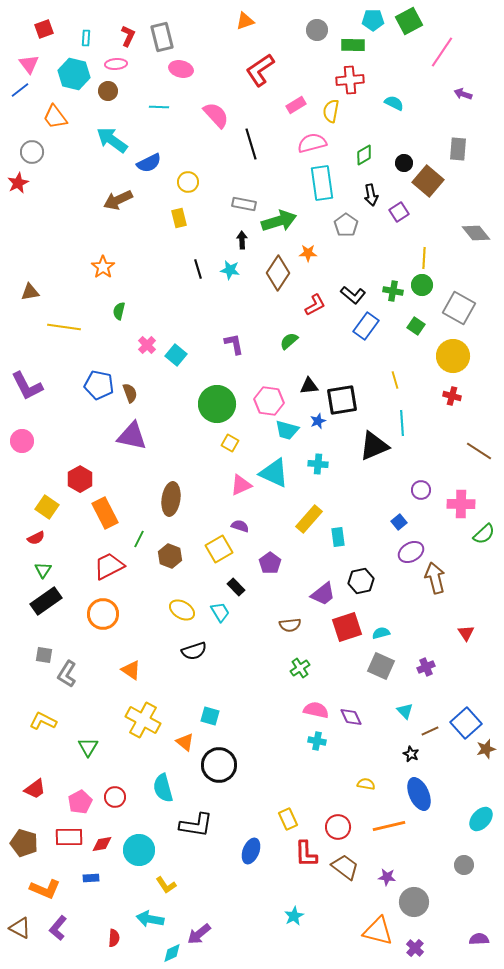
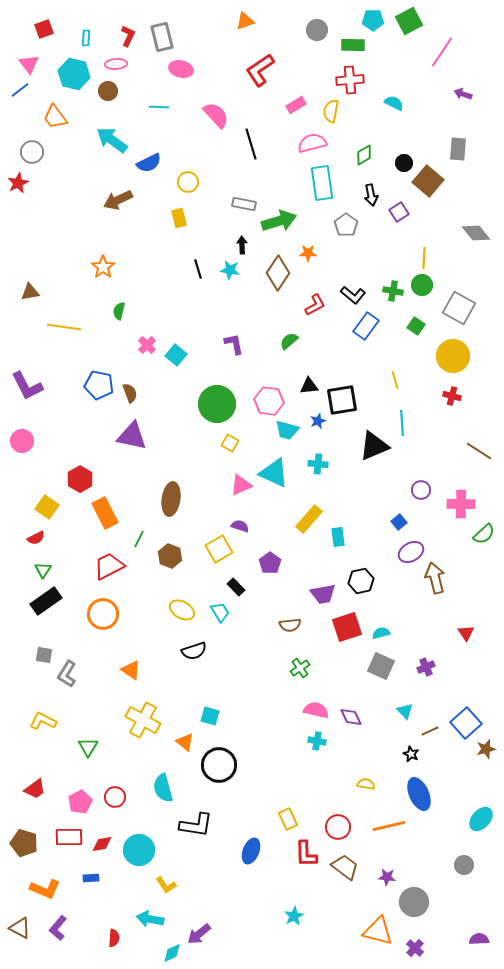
black arrow at (242, 240): moved 5 px down
purple trapezoid at (323, 594): rotated 28 degrees clockwise
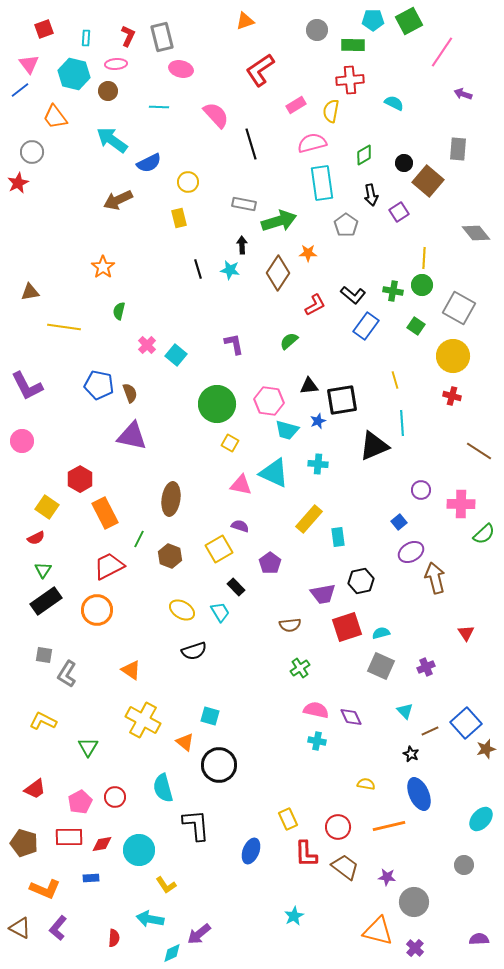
pink triangle at (241, 485): rotated 35 degrees clockwise
orange circle at (103, 614): moved 6 px left, 4 px up
black L-shape at (196, 825): rotated 104 degrees counterclockwise
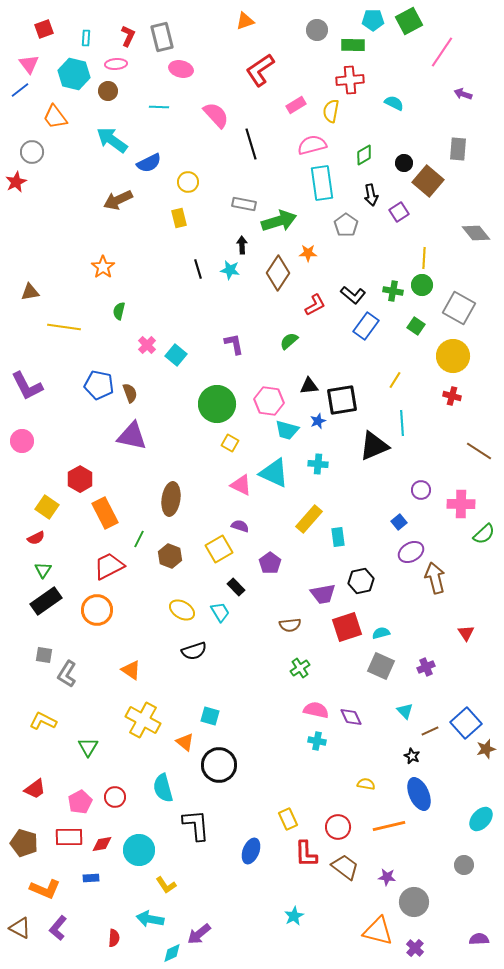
pink semicircle at (312, 143): moved 2 px down
red star at (18, 183): moved 2 px left, 1 px up
yellow line at (395, 380): rotated 48 degrees clockwise
pink triangle at (241, 485): rotated 15 degrees clockwise
black star at (411, 754): moved 1 px right, 2 px down
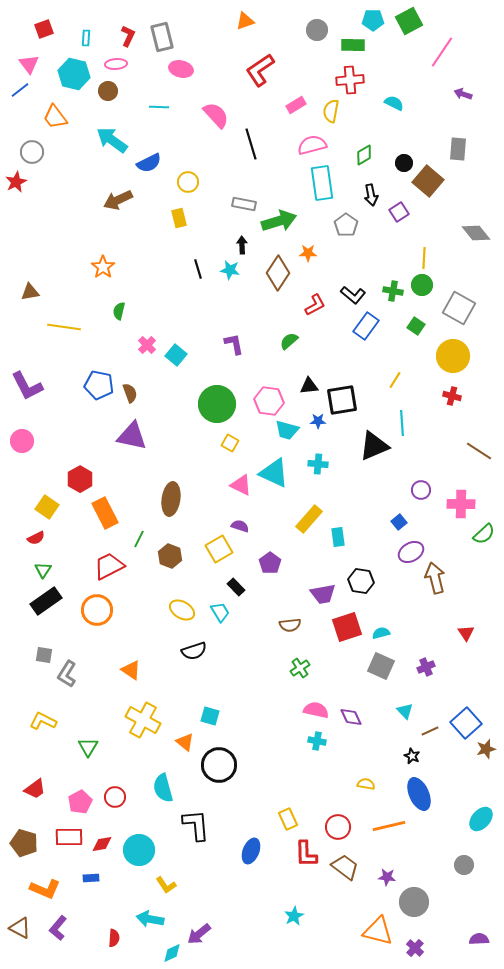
blue star at (318, 421): rotated 21 degrees clockwise
black hexagon at (361, 581): rotated 20 degrees clockwise
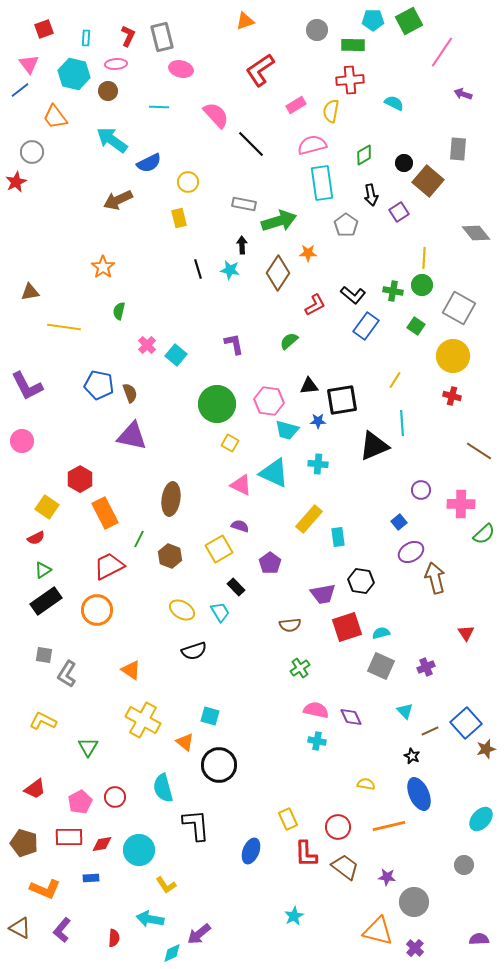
black line at (251, 144): rotated 28 degrees counterclockwise
green triangle at (43, 570): rotated 24 degrees clockwise
purple L-shape at (58, 928): moved 4 px right, 2 px down
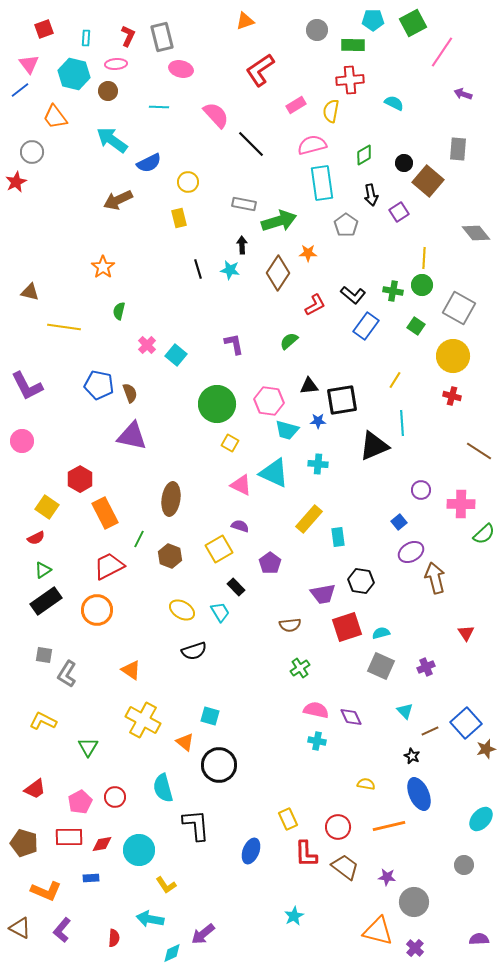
green square at (409, 21): moved 4 px right, 2 px down
brown triangle at (30, 292): rotated 24 degrees clockwise
orange L-shape at (45, 889): moved 1 px right, 2 px down
purple arrow at (199, 934): moved 4 px right
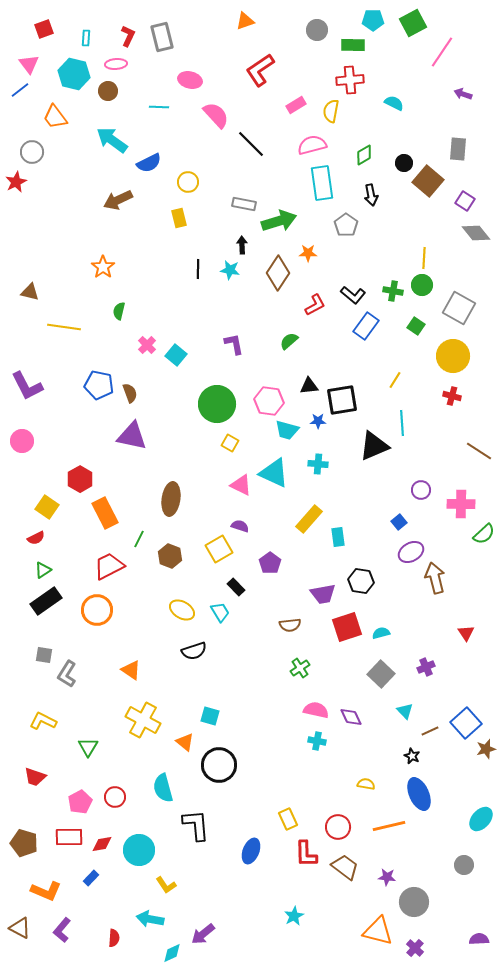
pink ellipse at (181, 69): moved 9 px right, 11 px down
purple square at (399, 212): moved 66 px right, 11 px up; rotated 24 degrees counterclockwise
black line at (198, 269): rotated 18 degrees clockwise
gray square at (381, 666): moved 8 px down; rotated 20 degrees clockwise
red trapezoid at (35, 789): moved 12 px up; rotated 55 degrees clockwise
blue rectangle at (91, 878): rotated 42 degrees counterclockwise
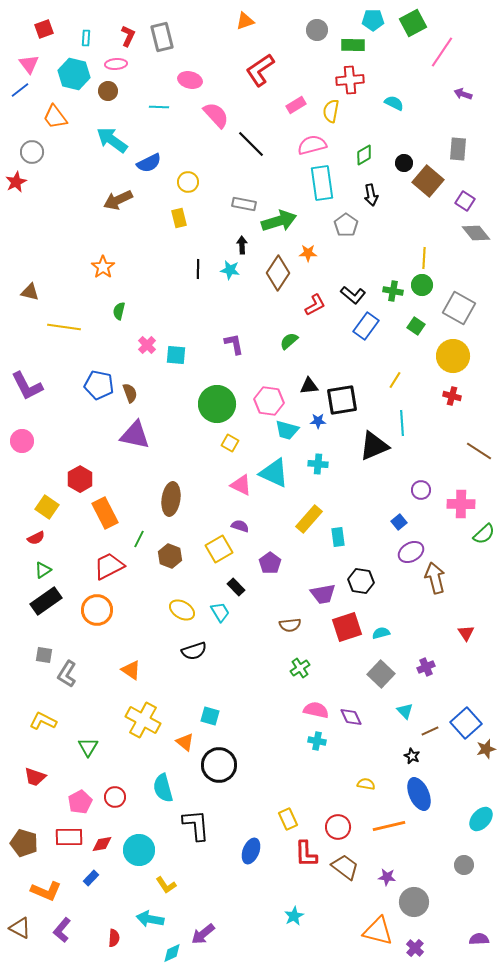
cyan square at (176, 355): rotated 35 degrees counterclockwise
purple triangle at (132, 436): moved 3 px right, 1 px up
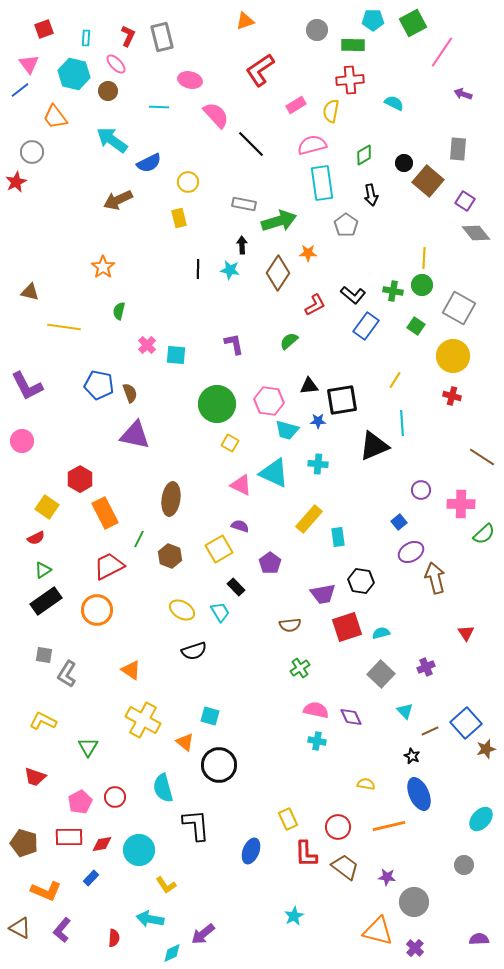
pink ellipse at (116, 64): rotated 50 degrees clockwise
brown line at (479, 451): moved 3 px right, 6 px down
